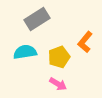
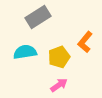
gray rectangle: moved 1 px right, 2 px up
pink arrow: moved 1 px right, 1 px down; rotated 66 degrees counterclockwise
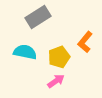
cyan semicircle: rotated 20 degrees clockwise
pink arrow: moved 3 px left, 4 px up
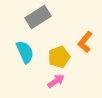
cyan semicircle: rotated 55 degrees clockwise
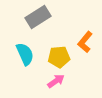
cyan semicircle: moved 2 px down
yellow pentagon: rotated 15 degrees clockwise
